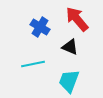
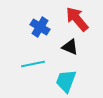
cyan trapezoid: moved 3 px left
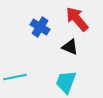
cyan line: moved 18 px left, 13 px down
cyan trapezoid: moved 1 px down
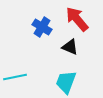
blue cross: moved 2 px right
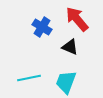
cyan line: moved 14 px right, 1 px down
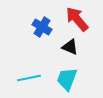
cyan trapezoid: moved 1 px right, 3 px up
